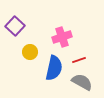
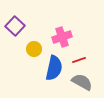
yellow circle: moved 4 px right, 3 px up
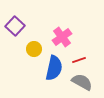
pink cross: rotated 18 degrees counterclockwise
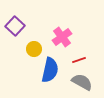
blue semicircle: moved 4 px left, 2 px down
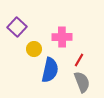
purple square: moved 2 px right, 1 px down
pink cross: rotated 36 degrees clockwise
red line: rotated 40 degrees counterclockwise
gray semicircle: rotated 40 degrees clockwise
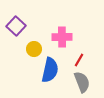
purple square: moved 1 px left, 1 px up
